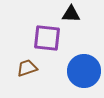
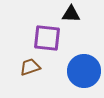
brown trapezoid: moved 3 px right, 1 px up
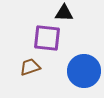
black triangle: moved 7 px left, 1 px up
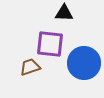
purple square: moved 3 px right, 6 px down
blue circle: moved 8 px up
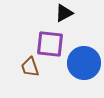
black triangle: rotated 30 degrees counterclockwise
brown trapezoid: rotated 90 degrees counterclockwise
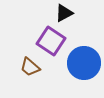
purple square: moved 1 px right, 3 px up; rotated 28 degrees clockwise
brown trapezoid: rotated 30 degrees counterclockwise
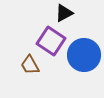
blue circle: moved 8 px up
brown trapezoid: moved 2 px up; rotated 20 degrees clockwise
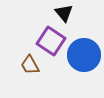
black triangle: rotated 42 degrees counterclockwise
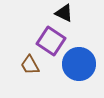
black triangle: rotated 24 degrees counterclockwise
blue circle: moved 5 px left, 9 px down
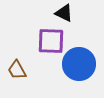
purple square: rotated 32 degrees counterclockwise
brown trapezoid: moved 13 px left, 5 px down
